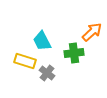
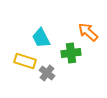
orange arrow: moved 4 px left; rotated 95 degrees counterclockwise
cyan trapezoid: moved 1 px left, 3 px up
green cross: moved 3 px left
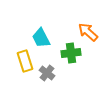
yellow rectangle: rotated 55 degrees clockwise
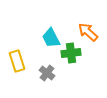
cyan trapezoid: moved 10 px right
yellow rectangle: moved 8 px left
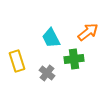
orange arrow: rotated 100 degrees clockwise
green cross: moved 3 px right, 6 px down
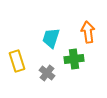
orange arrow: rotated 60 degrees counterclockwise
cyan trapezoid: rotated 45 degrees clockwise
